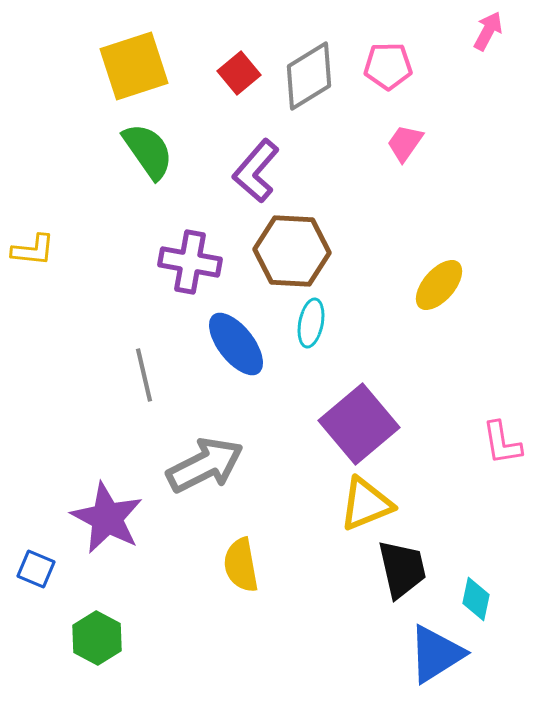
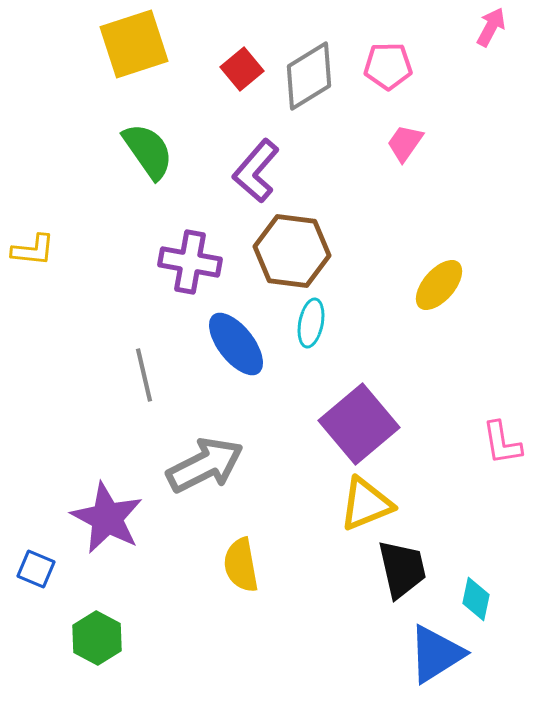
pink arrow: moved 3 px right, 4 px up
yellow square: moved 22 px up
red square: moved 3 px right, 4 px up
brown hexagon: rotated 4 degrees clockwise
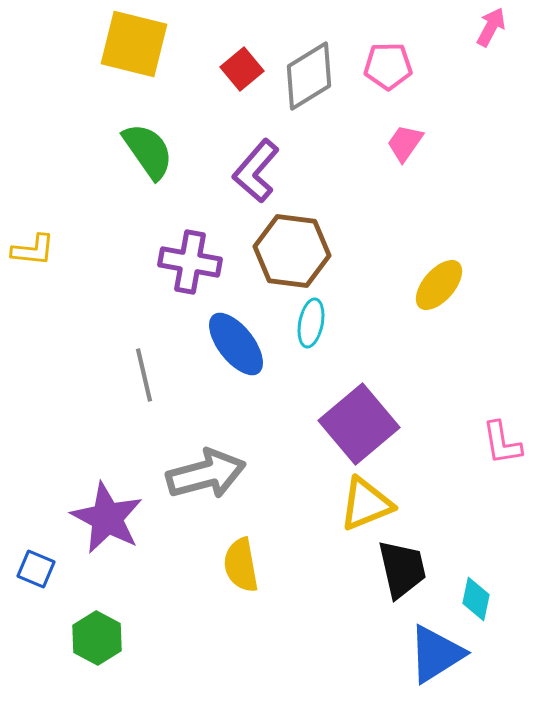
yellow square: rotated 32 degrees clockwise
gray arrow: moved 1 px right, 9 px down; rotated 12 degrees clockwise
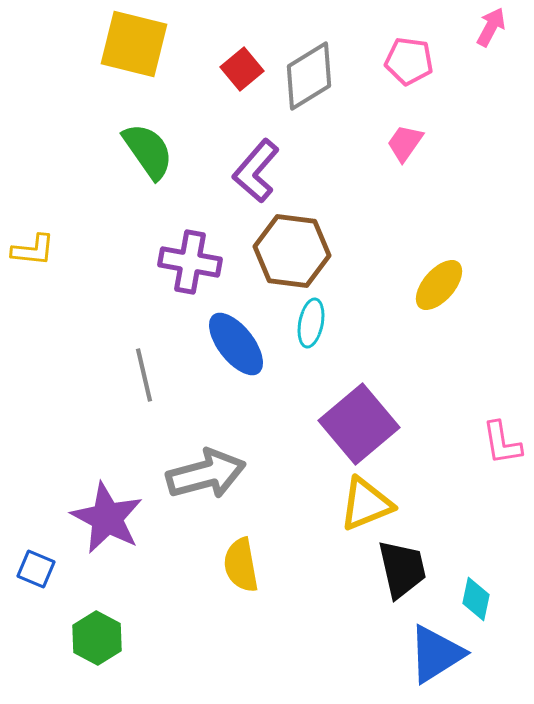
pink pentagon: moved 21 px right, 5 px up; rotated 9 degrees clockwise
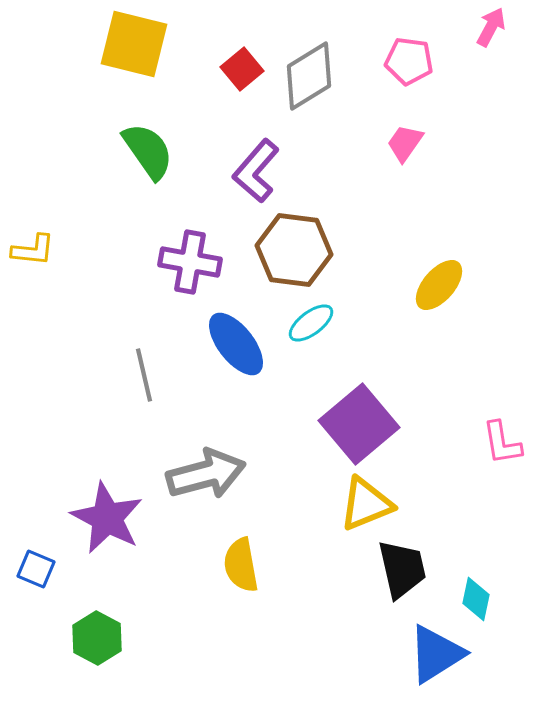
brown hexagon: moved 2 px right, 1 px up
cyan ellipse: rotated 42 degrees clockwise
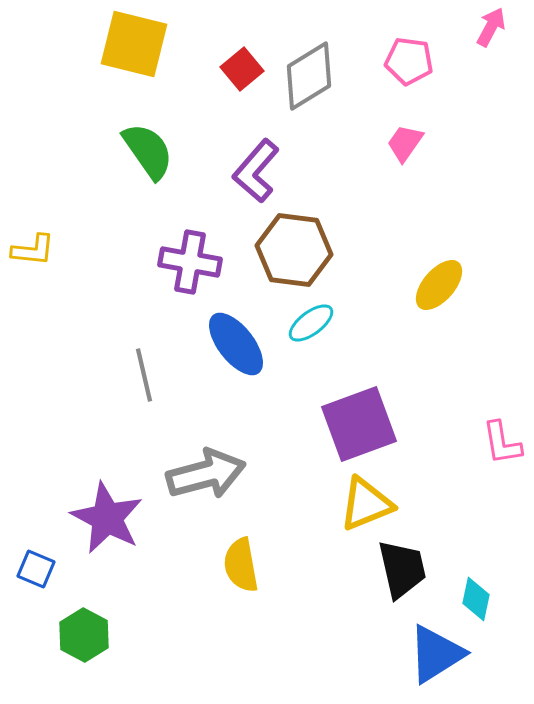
purple square: rotated 20 degrees clockwise
green hexagon: moved 13 px left, 3 px up
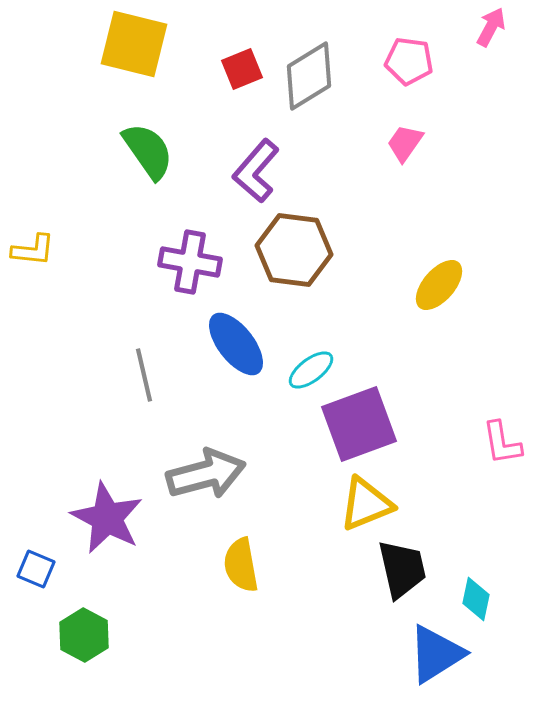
red square: rotated 18 degrees clockwise
cyan ellipse: moved 47 px down
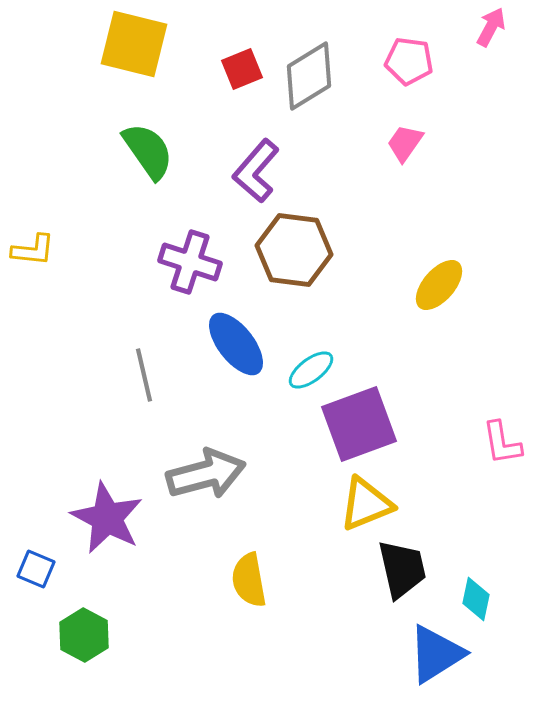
purple cross: rotated 8 degrees clockwise
yellow semicircle: moved 8 px right, 15 px down
